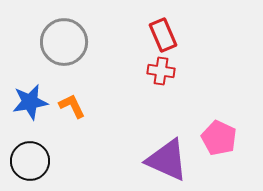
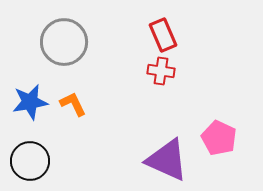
orange L-shape: moved 1 px right, 2 px up
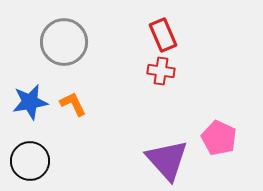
purple triangle: rotated 24 degrees clockwise
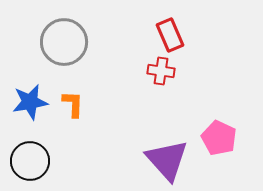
red rectangle: moved 7 px right
orange L-shape: rotated 28 degrees clockwise
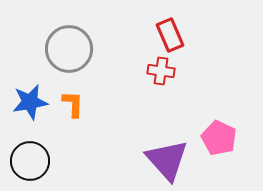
gray circle: moved 5 px right, 7 px down
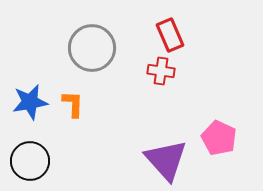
gray circle: moved 23 px right, 1 px up
purple triangle: moved 1 px left
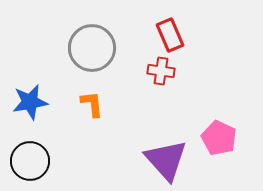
orange L-shape: moved 19 px right; rotated 8 degrees counterclockwise
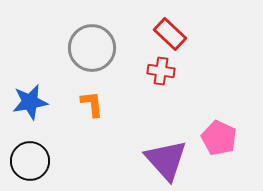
red rectangle: moved 1 px up; rotated 24 degrees counterclockwise
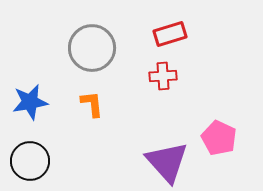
red rectangle: rotated 60 degrees counterclockwise
red cross: moved 2 px right, 5 px down; rotated 12 degrees counterclockwise
purple triangle: moved 1 px right, 2 px down
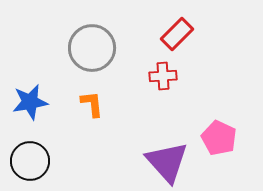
red rectangle: moved 7 px right; rotated 28 degrees counterclockwise
